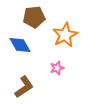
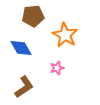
brown pentagon: moved 1 px left, 1 px up
orange star: rotated 15 degrees counterclockwise
blue diamond: moved 1 px right, 3 px down
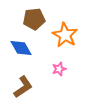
brown pentagon: moved 1 px right, 3 px down
pink star: moved 2 px right, 1 px down
brown L-shape: moved 1 px left
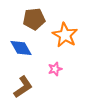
pink star: moved 4 px left
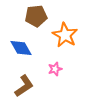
brown pentagon: moved 2 px right, 3 px up
brown L-shape: moved 1 px right, 1 px up
